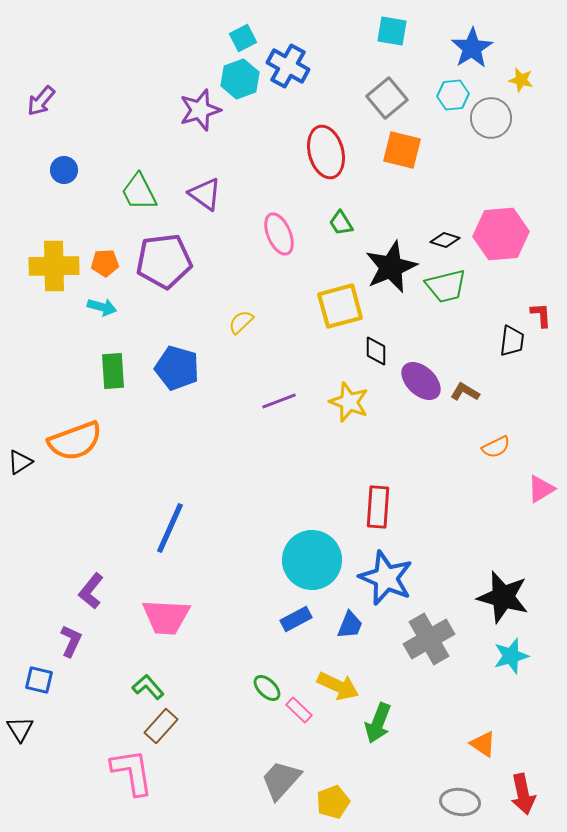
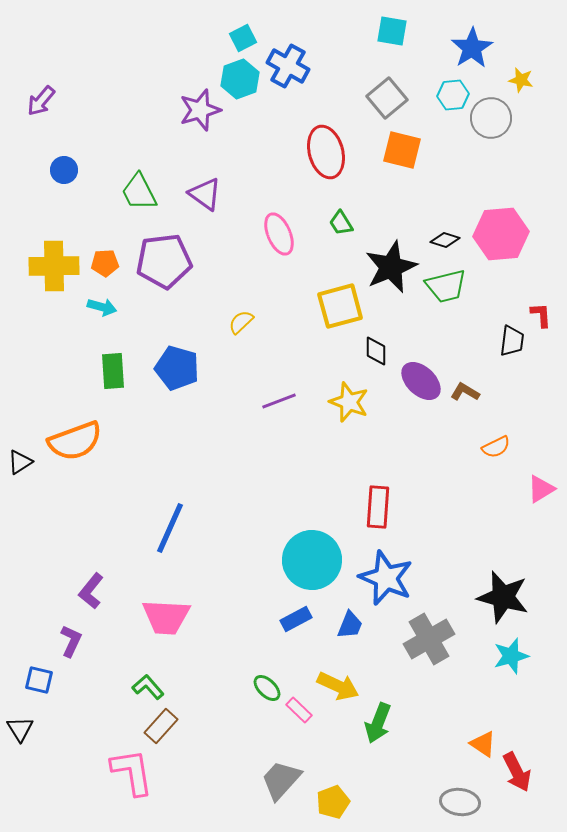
red arrow at (523, 794): moved 6 px left, 22 px up; rotated 15 degrees counterclockwise
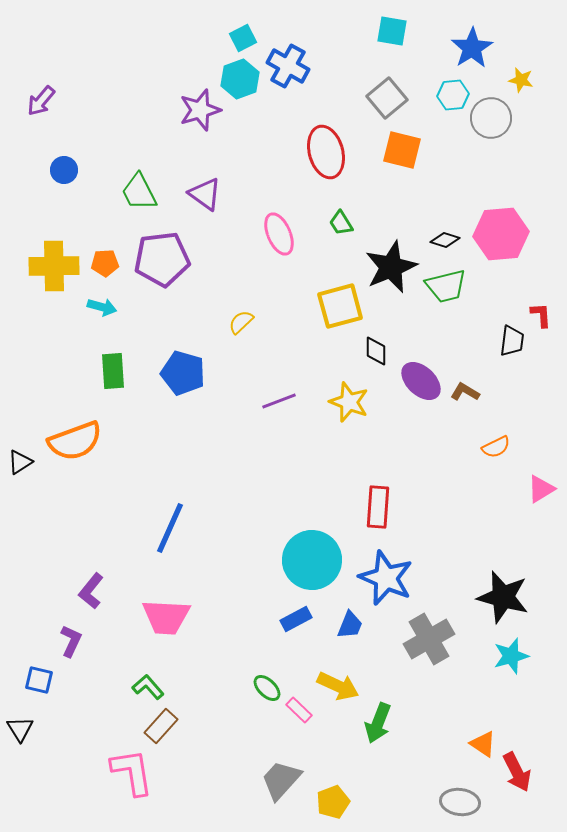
purple pentagon at (164, 261): moved 2 px left, 2 px up
blue pentagon at (177, 368): moved 6 px right, 5 px down
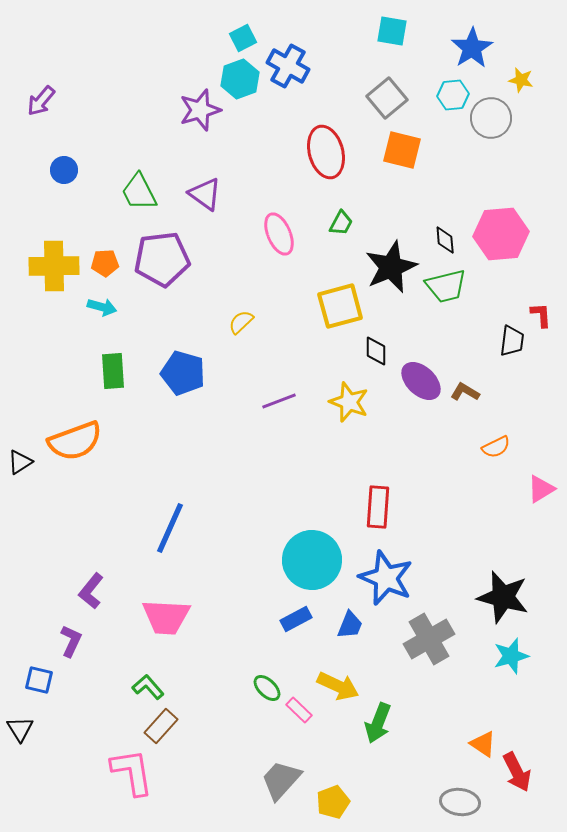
green trapezoid at (341, 223): rotated 120 degrees counterclockwise
black diamond at (445, 240): rotated 68 degrees clockwise
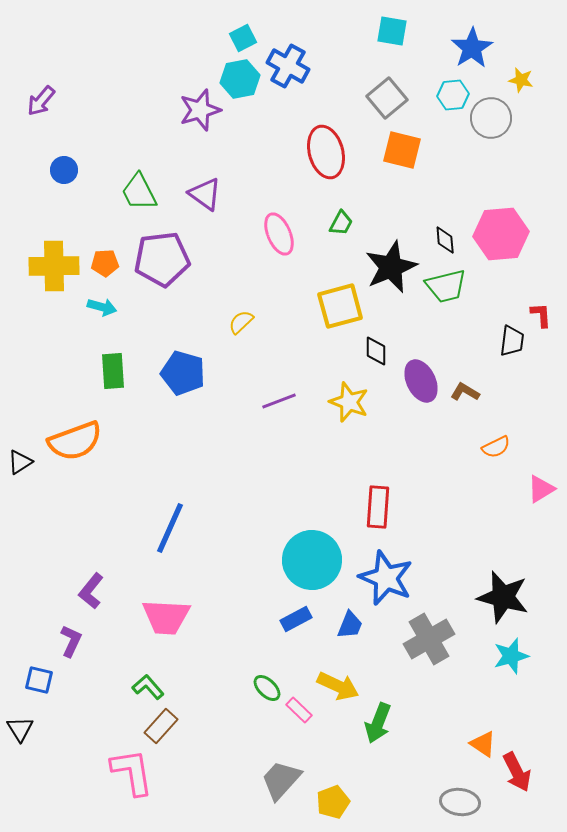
cyan hexagon at (240, 79): rotated 9 degrees clockwise
purple ellipse at (421, 381): rotated 21 degrees clockwise
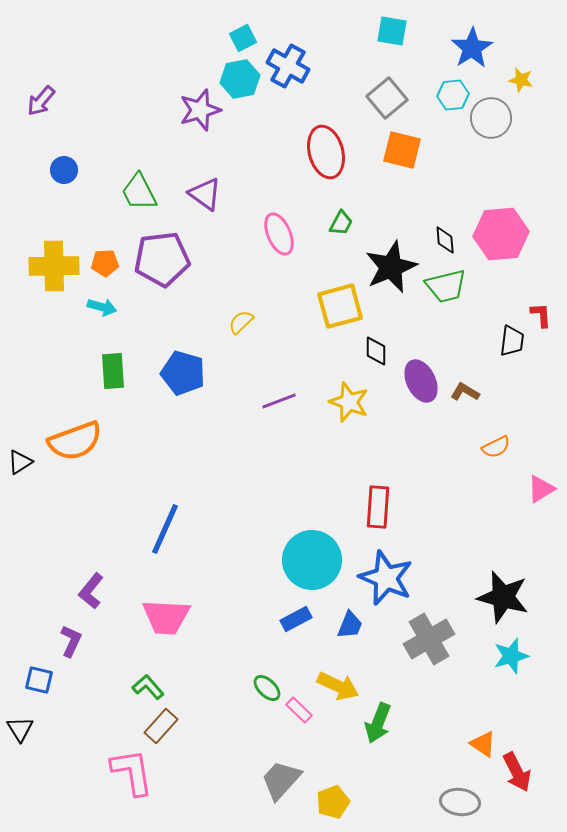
blue line at (170, 528): moved 5 px left, 1 px down
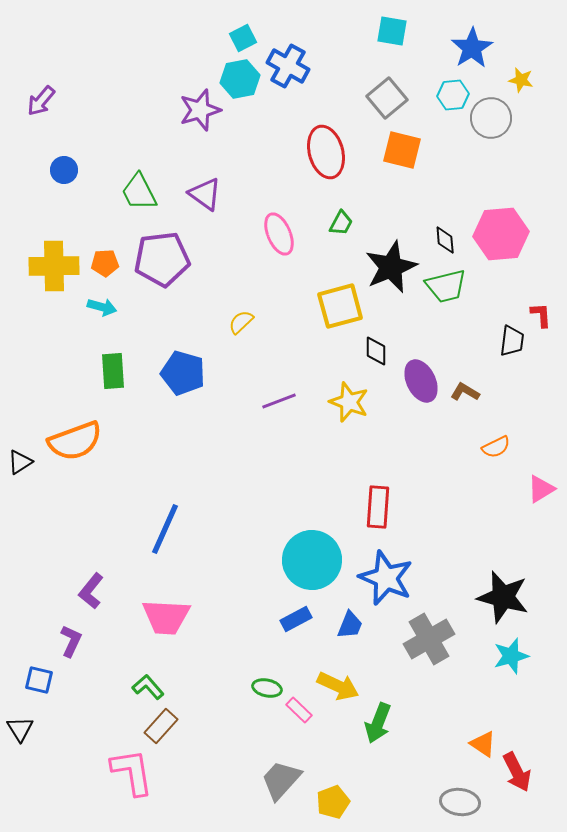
green ellipse at (267, 688): rotated 32 degrees counterclockwise
